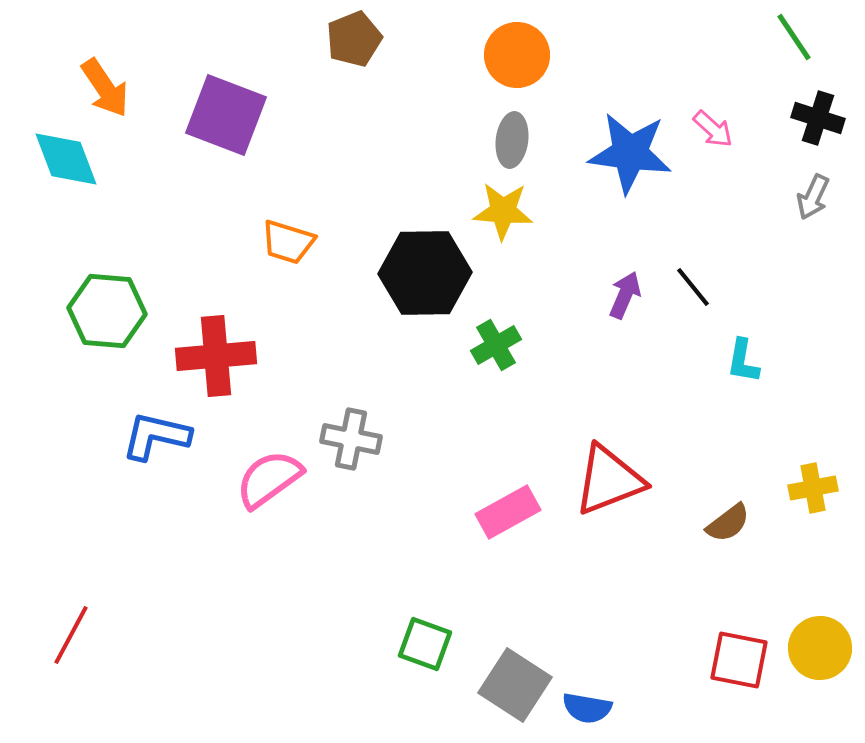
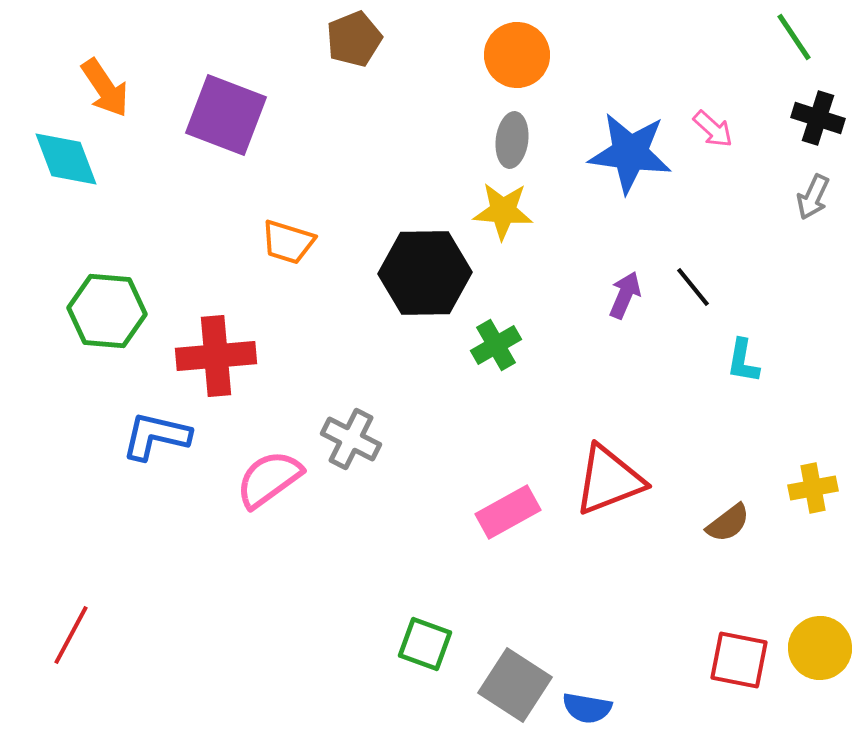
gray cross: rotated 16 degrees clockwise
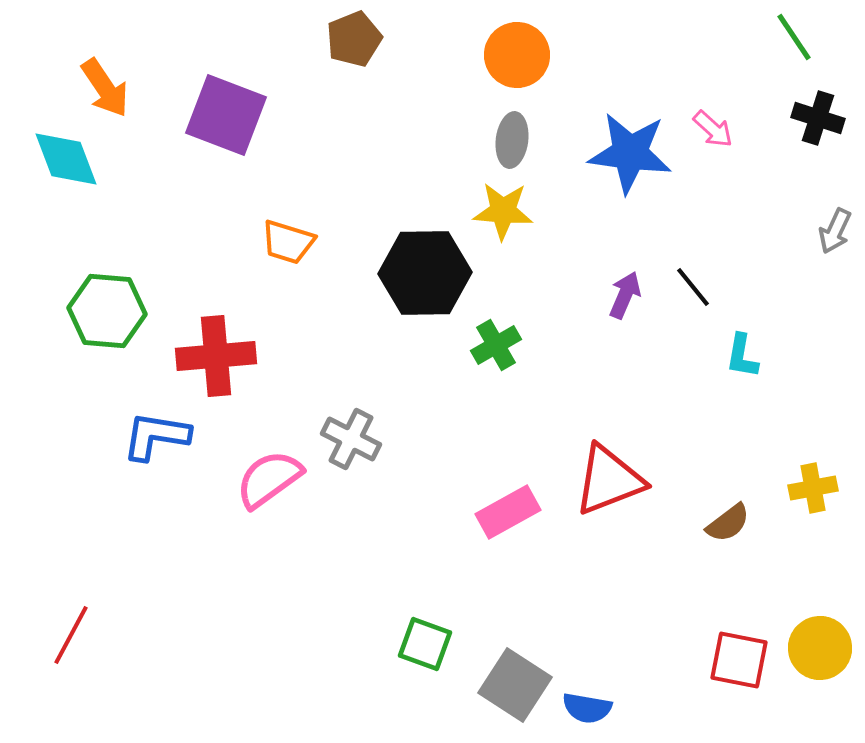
gray arrow: moved 22 px right, 34 px down
cyan L-shape: moved 1 px left, 5 px up
blue L-shape: rotated 4 degrees counterclockwise
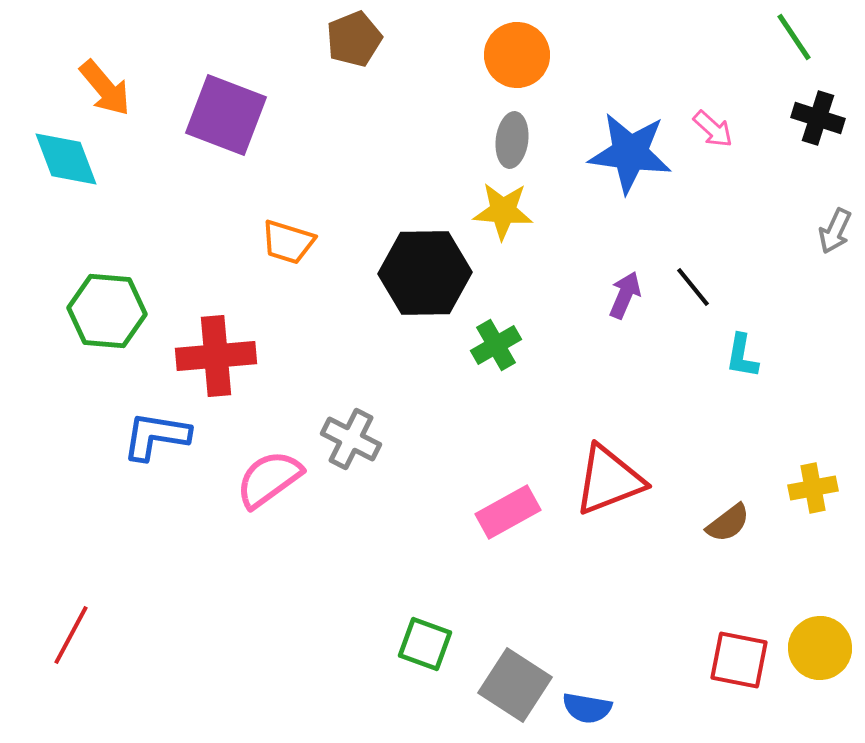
orange arrow: rotated 6 degrees counterclockwise
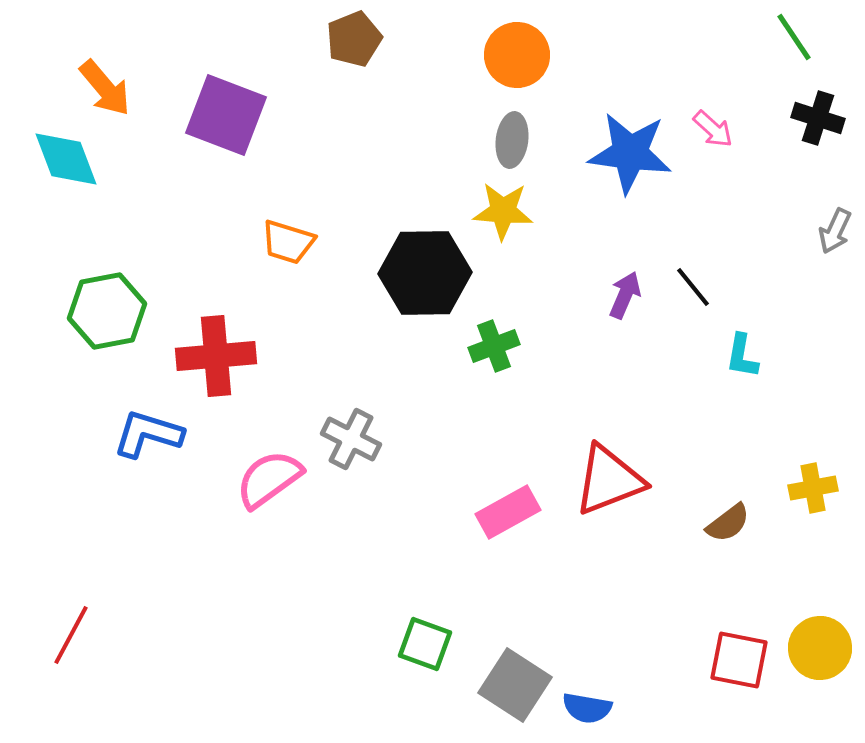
green hexagon: rotated 16 degrees counterclockwise
green cross: moved 2 px left, 1 px down; rotated 9 degrees clockwise
blue L-shape: moved 8 px left, 2 px up; rotated 8 degrees clockwise
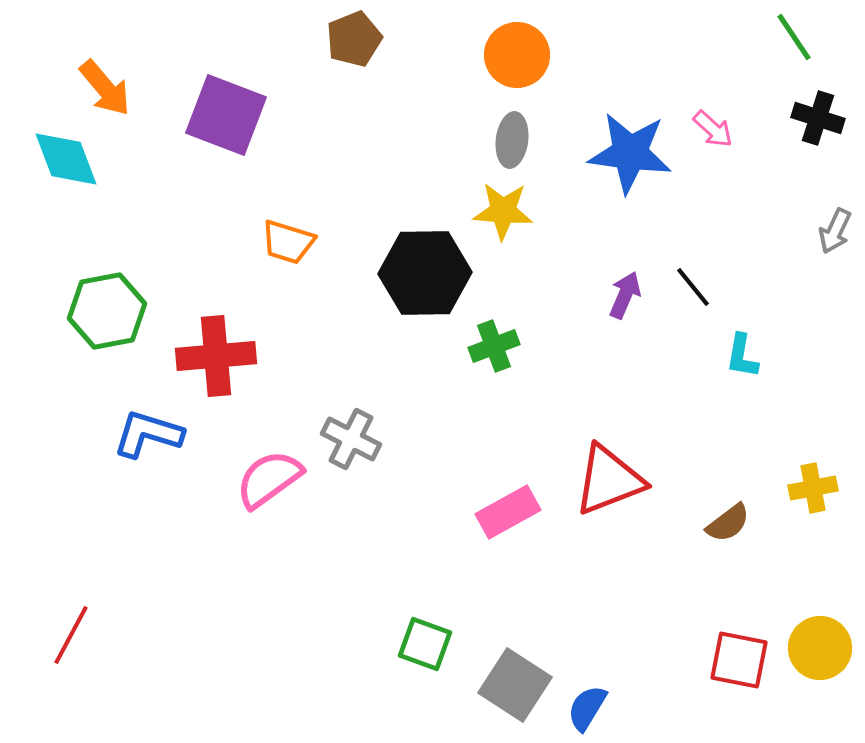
blue semicircle: rotated 111 degrees clockwise
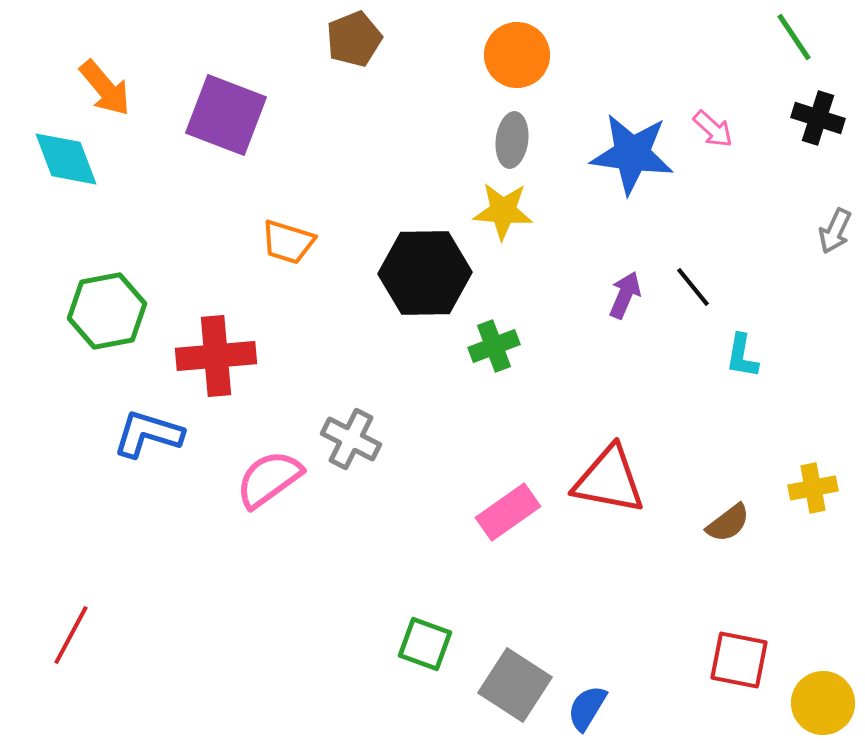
blue star: moved 2 px right, 1 px down
red triangle: rotated 32 degrees clockwise
pink rectangle: rotated 6 degrees counterclockwise
yellow circle: moved 3 px right, 55 px down
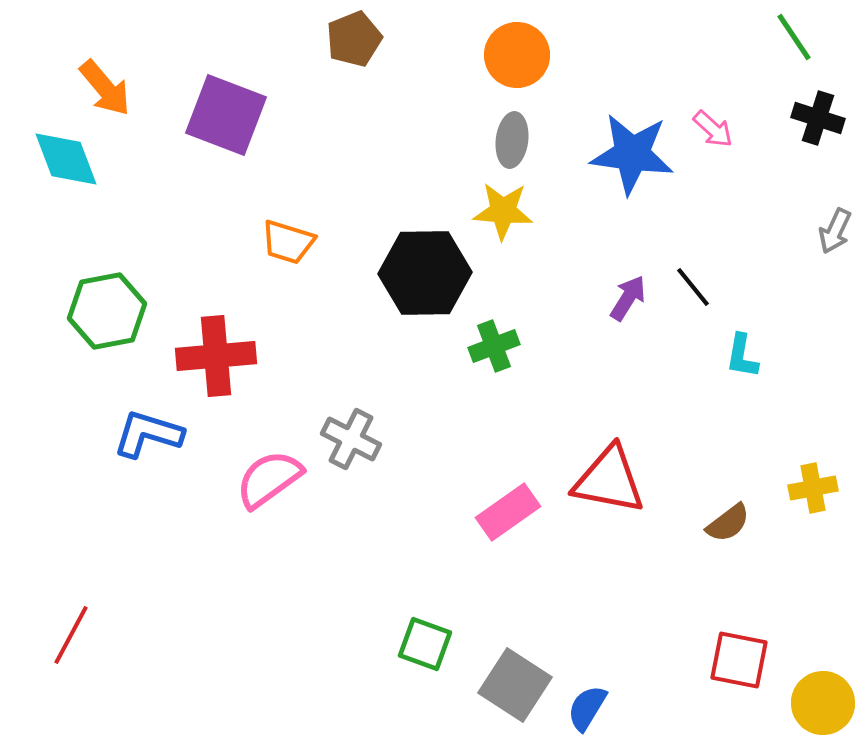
purple arrow: moved 3 px right, 3 px down; rotated 9 degrees clockwise
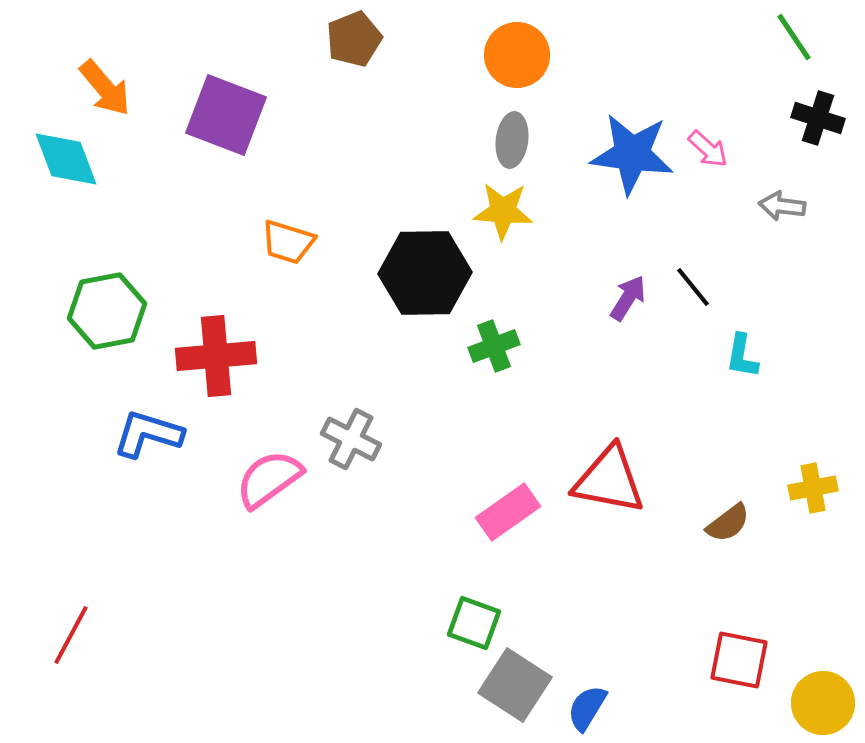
pink arrow: moved 5 px left, 20 px down
gray arrow: moved 53 px left, 25 px up; rotated 72 degrees clockwise
green square: moved 49 px right, 21 px up
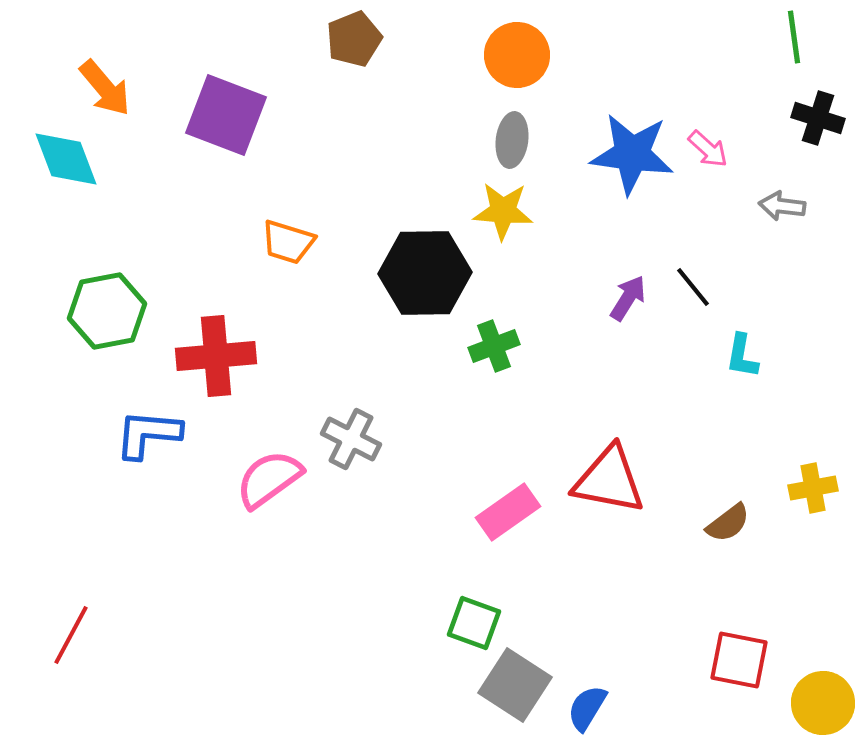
green line: rotated 26 degrees clockwise
blue L-shape: rotated 12 degrees counterclockwise
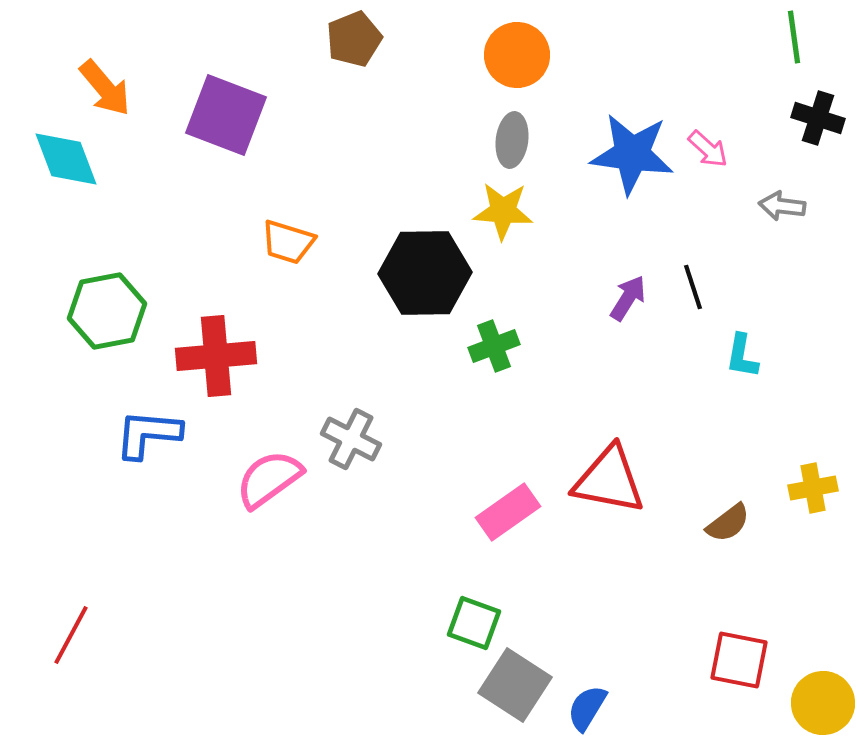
black line: rotated 21 degrees clockwise
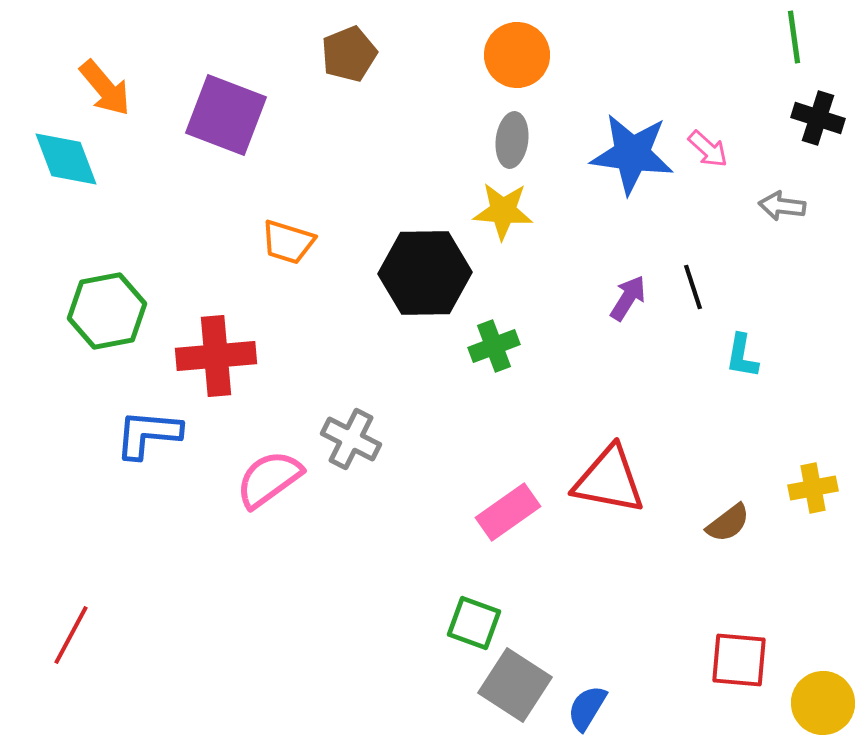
brown pentagon: moved 5 px left, 15 px down
red square: rotated 6 degrees counterclockwise
